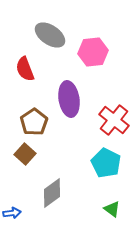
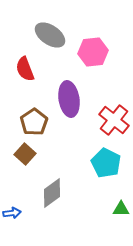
green triangle: moved 9 px right; rotated 36 degrees counterclockwise
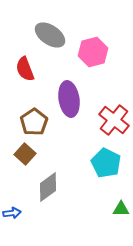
pink hexagon: rotated 8 degrees counterclockwise
gray diamond: moved 4 px left, 6 px up
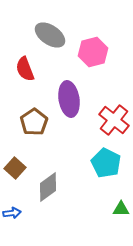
brown square: moved 10 px left, 14 px down
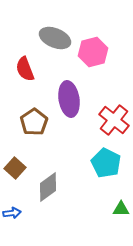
gray ellipse: moved 5 px right, 3 px down; rotated 12 degrees counterclockwise
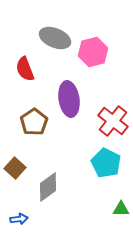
red cross: moved 1 px left, 1 px down
blue arrow: moved 7 px right, 6 px down
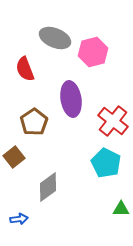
purple ellipse: moved 2 px right
brown square: moved 1 px left, 11 px up; rotated 10 degrees clockwise
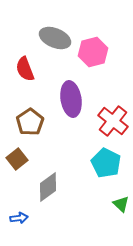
brown pentagon: moved 4 px left
brown square: moved 3 px right, 2 px down
green triangle: moved 5 px up; rotated 42 degrees clockwise
blue arrow: moved 1 px up
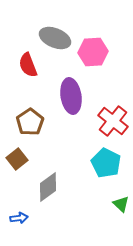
pink hexagon: rotated 12 degrees clockwise
red semicircle: moved 3 px right, 4 px up
purple ellipse: moved 3 px up
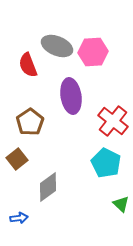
gray ellipse: moved 2 px right, 8 px down
